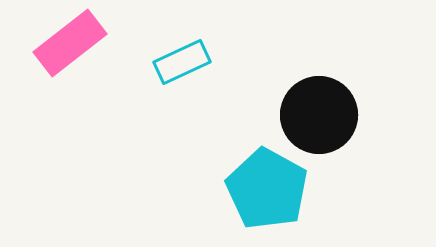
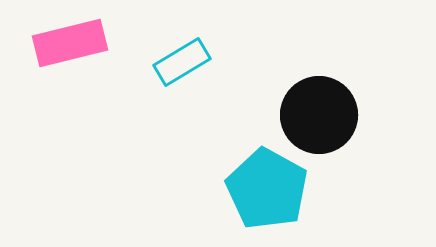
pink rectangle: rotated 24 degrees clockwise
cyan rectangle: rotated 6 degrees counterclockwise
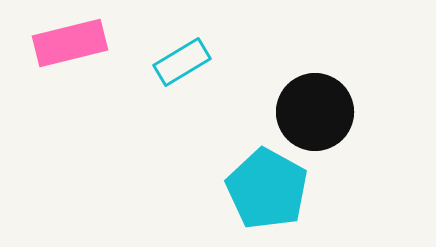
black circle: moved 4 px left, 3 px up
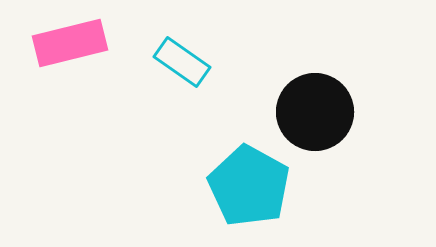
cyan rectangle: rotated 66 degrees clockwise
cyan pentagon: moved 18 px left, 3 px up
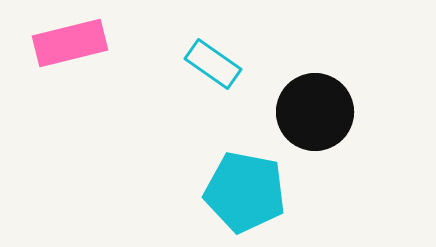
cyan rectangle: moved 31 px right, 2 px down
cyan pentagon: moved 4 px left, 6 px down; rotated 18 degrees counterclockwise
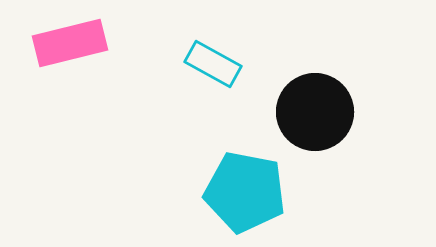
cyan rectangle: rotated 6 degrees counterclockwise
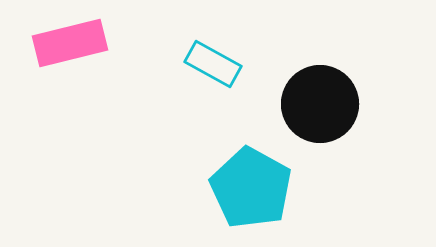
black circle: moved 5 px right, 8 px up
cyan pentagon: moved 6 px right, 4 px up; rotated 18 degrees clockwise
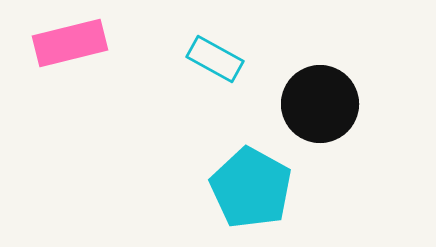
cyan rectangle: moved 2 px right, 5 px up
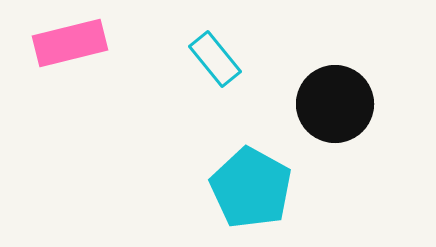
cyan rectangle: rotated 22 degrees clockwise
black circle: moved 15 px right
